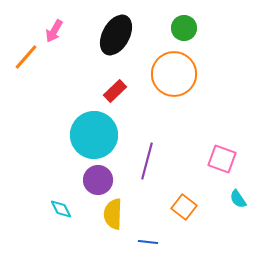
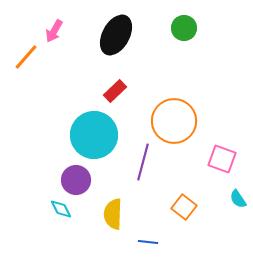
orange circle: moved 47 px down
purple line: moved 4 px left, 1 px down
purple circle: moved 22 px left
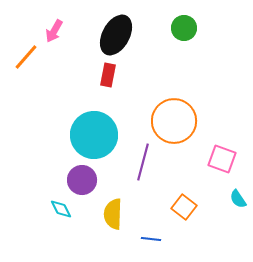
red rectangle: moved 7 px left, 16 px up; rotated 35 degrees counterclockwise
purple circle: moved 6 px right
blue line: moved 3 px right, 3 px up
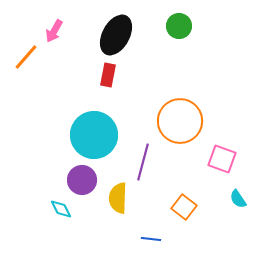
green circle: moved 5 px left, 2 px up
orange circle: moved 6 px right
yellow semicircle: moved 5 px right, 16 px up
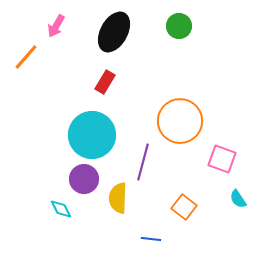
pink arrow: moved 2 px right, 5 px up
black ellipse: moved 2 px left, 3 px up
red rectangle: moved 3 px left, 7 px down; rotated 20 degrees clockwise
cyan circle: moved 2 px left
purple circle: moved 2 px right, 1 px up
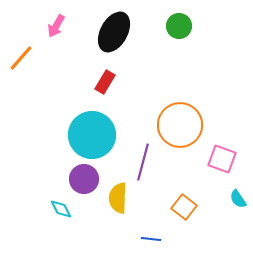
orange line: moved 5 px left, 1 px down
orange circle: moved 4 px down
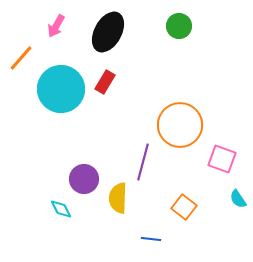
black ellipse: moved 6 px left
cyan circle: moved 31 px left, 46 px up
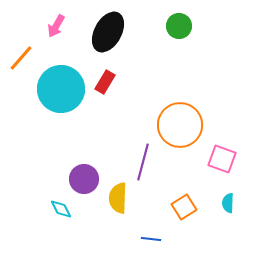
cyan semicircle: moved 10 px left, 4 px down; rotated 36 degrees clockwise
orange square: rotated 20 degrees clockwise
